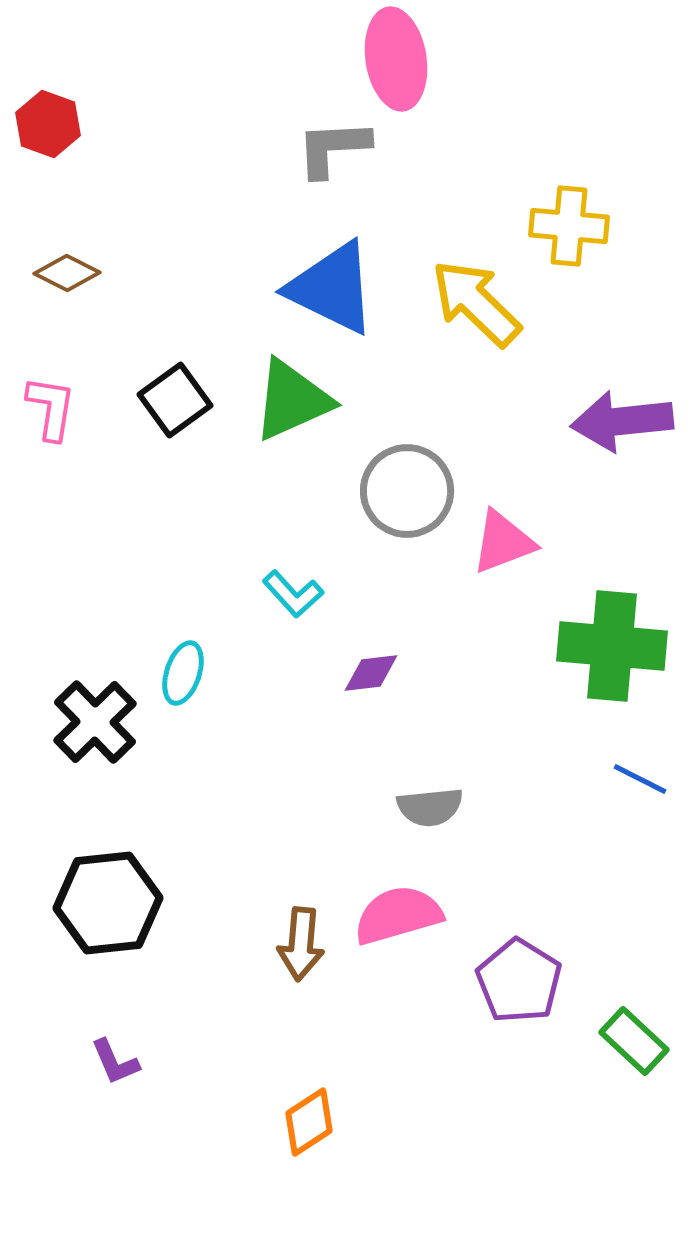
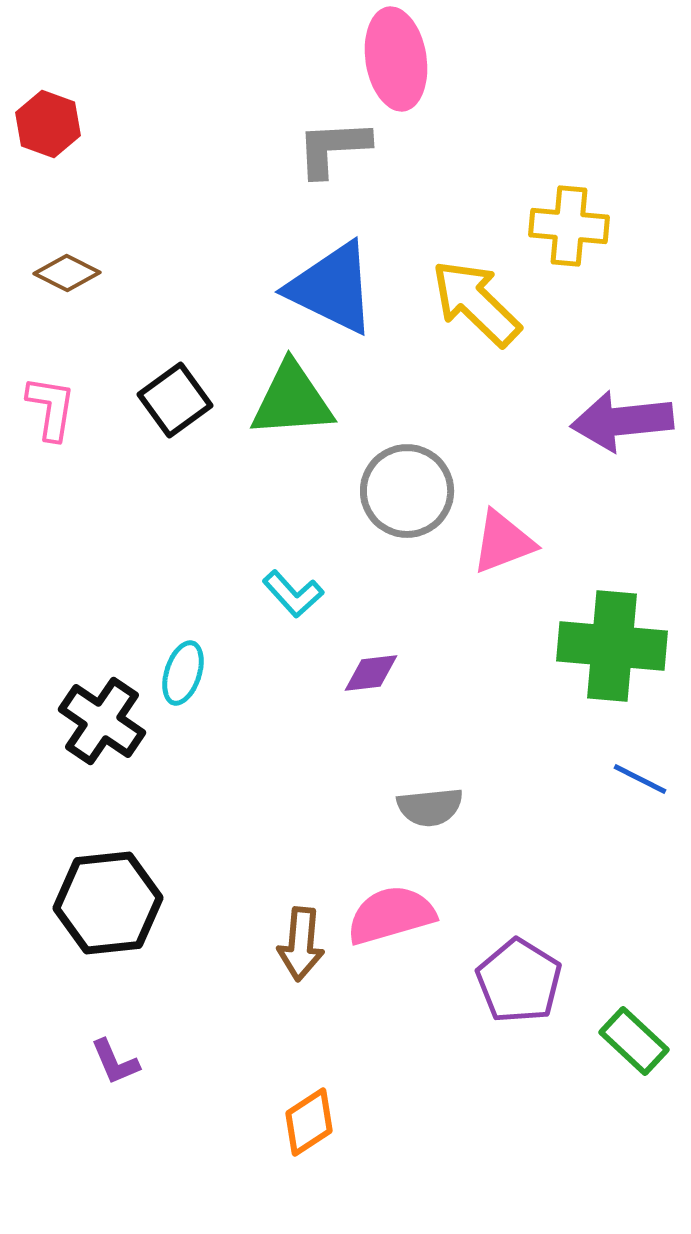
green triangle: rotated 20 degrees clockwise
black cross: moved 7 px right, 1 px up; rotated 12 degrees counterclockwise
pink semicircle: moved 7 px left
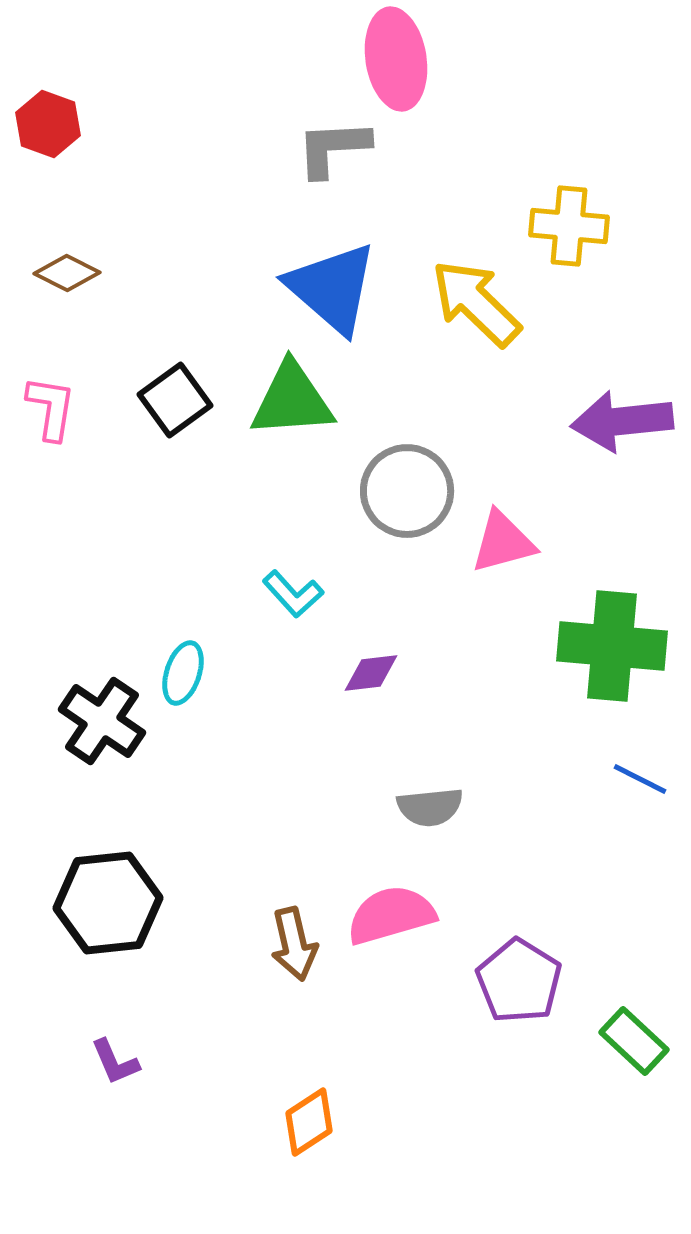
blue triangle: rotated 15 degrees clockwise
pink triangle: rotated 6 degrees clockwise
brown arrow: moved 7 px left; rotated 18 degrees counterclockwise
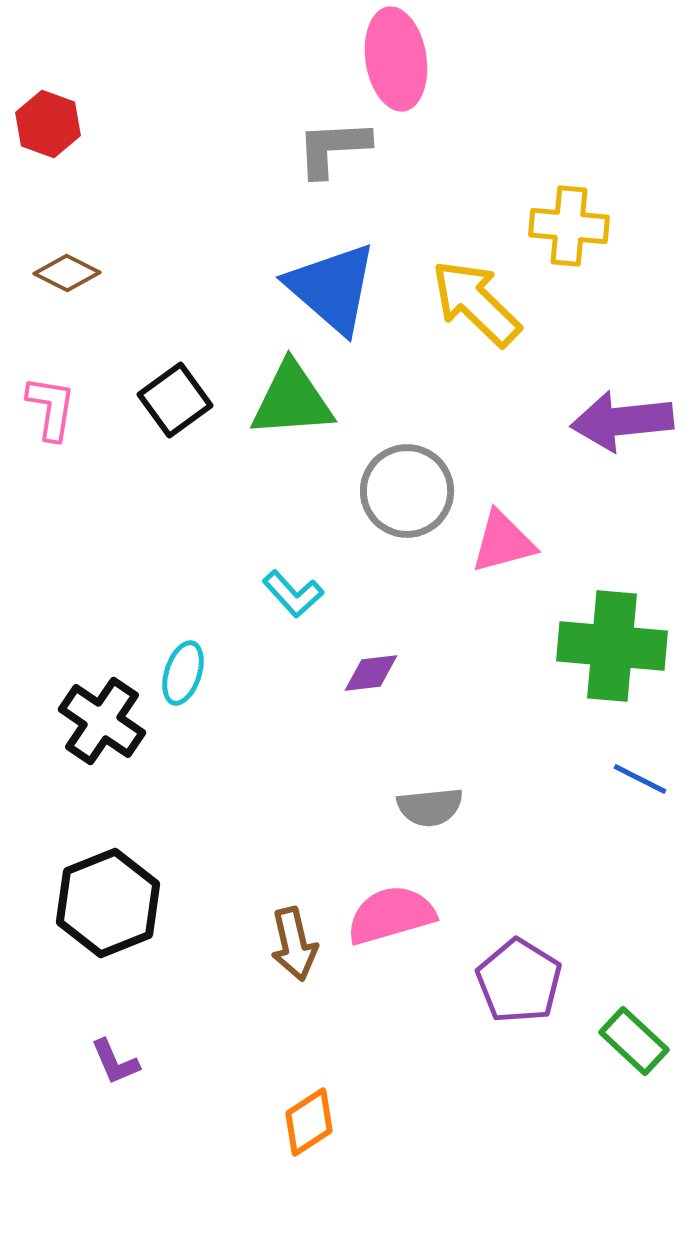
black hexagon: rotated 16 degrees counterclockwise
